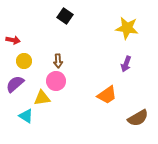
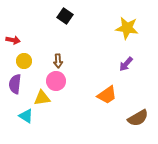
purple arrow: rotated 21 degrees clockwise
purple semicircle: rotated 42 degrees counterclockwise
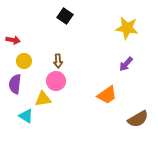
yellow triangle: moved 1 px right, 1 px down
brown semicircle: moved 1 px down
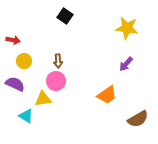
purple semicircle: rotated 108 degrees clockwise
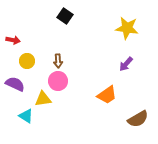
yellow circle: moved 3 px right
pink circle: moved 2 px right
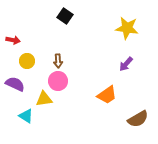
yellow triangle: moved 1 px right
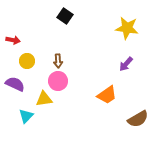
cyan triangle: rotated 42 degrees clockwise
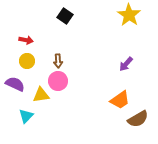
yellow star: moved 2 px right, 13 px up; rotated 25 degrees clockwise
red arrow: moved 13 px right
orange trapezoid: moved 13 px right, 5 px down
yellow triangle: moved 3 px left, 4 px up
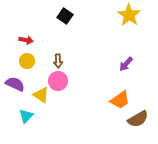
yellow triangle: rotated 42 degrees clockwise
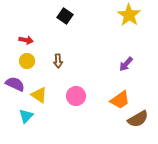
pink circle: moved 18 px right, 15 px down
yellow triangle: moved 2 px left
